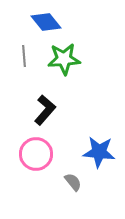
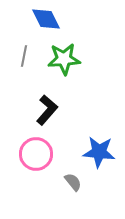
blue diamond: moved 3 px up; rotated 12 degrees clockwise
gray line: rotated 15 degrees clockwise
black L-shape: moved 2 px right
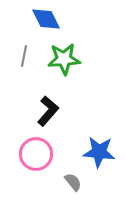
black L-shape: moved 1 px right, 1 px down
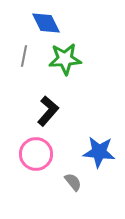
blue diamond: moved 4 px down
green star: moved 1 px right
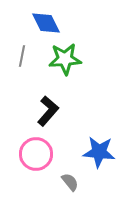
gray line: moved 2 px left
gray semicircle: moved 3 px left
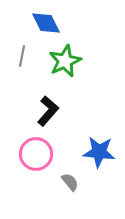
green star: moved 2 px down; rotated 20 degrees counterclockwise
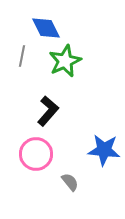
blue diamond: moved 5 px down
blue star: moved 5 px right, 2 px up
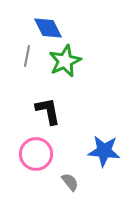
blue diamond: moved 2 px right
gray line: moved 5 px right
black L-shape: rotated 52 degrees counterclockwise
blue star: moved 1 px down
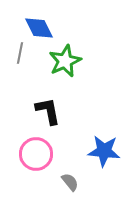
blue diamond: moved 9 px left
gray line: moved 7 px left, 3 px up
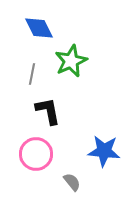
gray line: moved 12 px right, 21 px down
green star: moved 6 px right
gray semicircle: moved 2 px right
